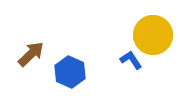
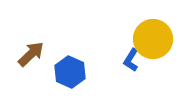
yellow circle: moved 4 px down
blue L-shape: rotated 115 degrees counterclockwise
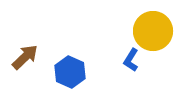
yellow circle: moved 8 px up
brown arrow: moved 6 px left, 3 px down
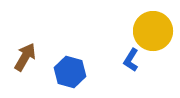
brown arrow: rotated 16 degrees counterclockwise
blue hexagon: rotated 8 degrees counterclockwise
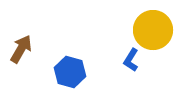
yellow circle: moved 1 px up
brown arrow: moved 4 px left, 8 px up
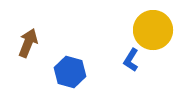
brown arrow: moved 7 px right, 6 px up; rotated 8 degrees counterclockwise
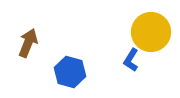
yellow circle: moved 2 px left, 2 px down
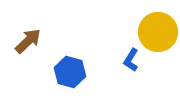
yellow circle: moved 7 px right
brown arrow: moved 2 px up; rotated 24 degrees clockwise
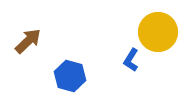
blue hexagon: moved 4 px down
